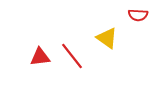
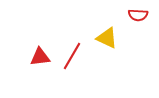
yellow triangle: rotated 10 degrees counterclockwise
red line: rotated 68 degrees clockwise
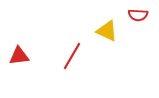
yellow triangle: moved 7 px up
red triangle: moved 21 px left, 1 px up
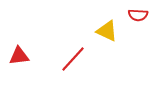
red line: moved 1 px right, 3 px down; rotated 12 degrees clockwise
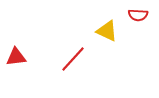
red triangle: moved 3 px left, 1 px down
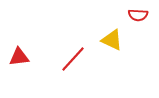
yellow triangle: moved 5 px right, 9 px down
red triangle: moved 3 px right
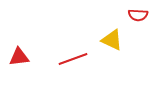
red line: rotated 28 degrees clockwise
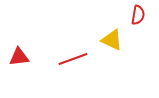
red semicircle: rotated 84 degrees counterclockwise
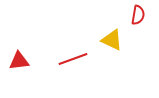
red triangle: moved 4 px down
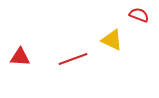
red semicircle: moved 1 px right; rotated 78 degrees counterclockwise
red triangle: moved 1 px right, 4 px up; rotated 10 degrees clockwise
